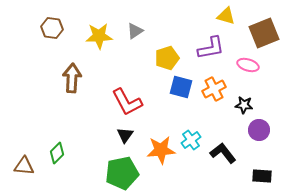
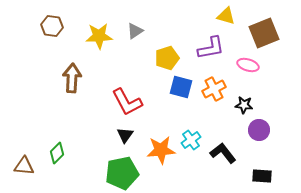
brown hexagon: moved 2 px up
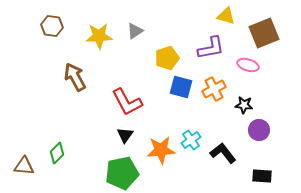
brown arrow: moved 3 px right, 1 px up; rotated 32 degrees counterclockwise
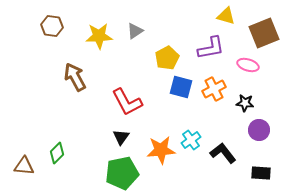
yellow pentagon: rotated 10 degrees counterclockwise
black star: moved 1 px right, 2 px up
black triangle: moved 4 px left, 2 px down
black rectangle: moved 1 px left, 3 px up
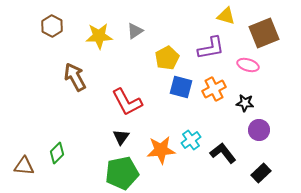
brown hexagon: rotated 20 degrees clockwise
black rectangle: rotated 48 degrees counterclockwise
